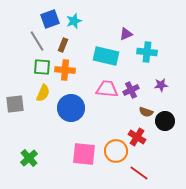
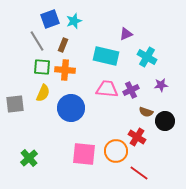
cyan cross: moved 5 px down; rotated 24 degrees clockwise
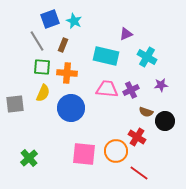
cyan star: rotated 28 degrees counterclockwise
orange cross: moved 2 px right, 3 px down
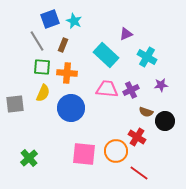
cyan rectangle: moved 1 px up; rotated 30 degrees clockwise
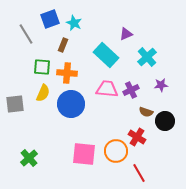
cyan star: moved 2 px down
gray line: moved 11 px left, 7 px up
cyan cross: rotated 18 degrees clockwise
blue circle: moved 4 px up
red line: rotated 24 degrees clockwise
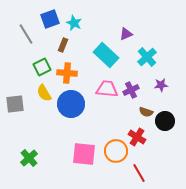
green square: rotated 30 degrees counterclockwise
yellow semicircle: moved 1 px right; rotated 126 degrees clockwise
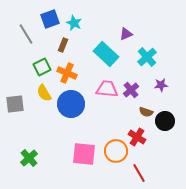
cyan rectangle: moved 1 px up
orange cross: rotated 18 degrees clockwise
purple cross: rotated 14 degrees counterclockwise
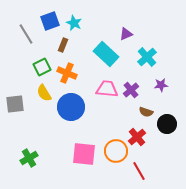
blue square: moved 2 px down
blue circle: moved 3 px down
black circle: moved 2 px right, 3 px down
red cross: rotated 18 degrees clockwise
green cross: rotated 12 degrees clockwise
red line: moved 2 px up
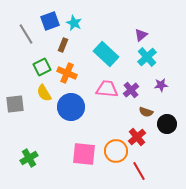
purple triangle: moved 15 px right, 1 px down; rotated 16 degrees counterclockwise
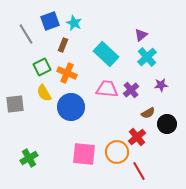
brown semicircle: moved 2 px right, 1 px down; rotated 48 degrees counterclockwise
orange circle: moved 1 px right, 1 px down
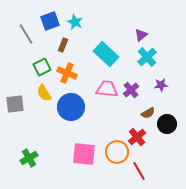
cyan star: moved 1 px right, 1 px up
